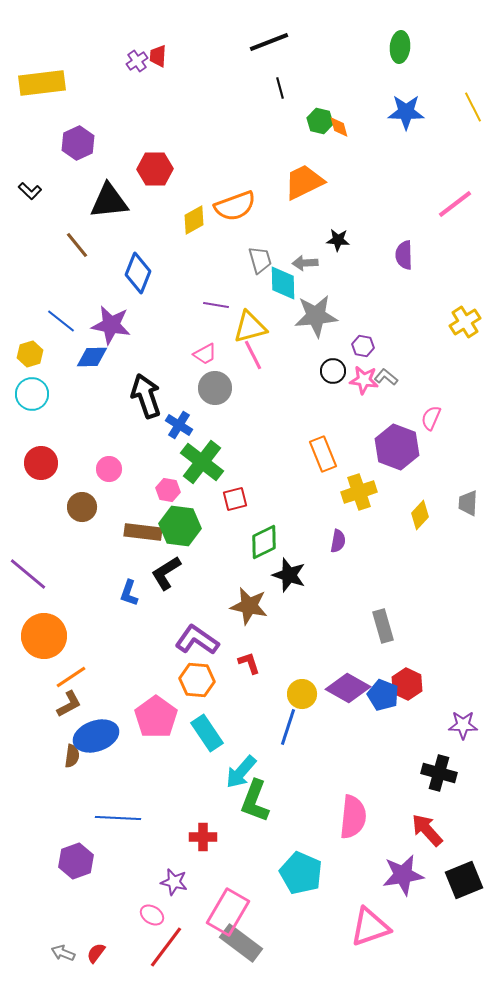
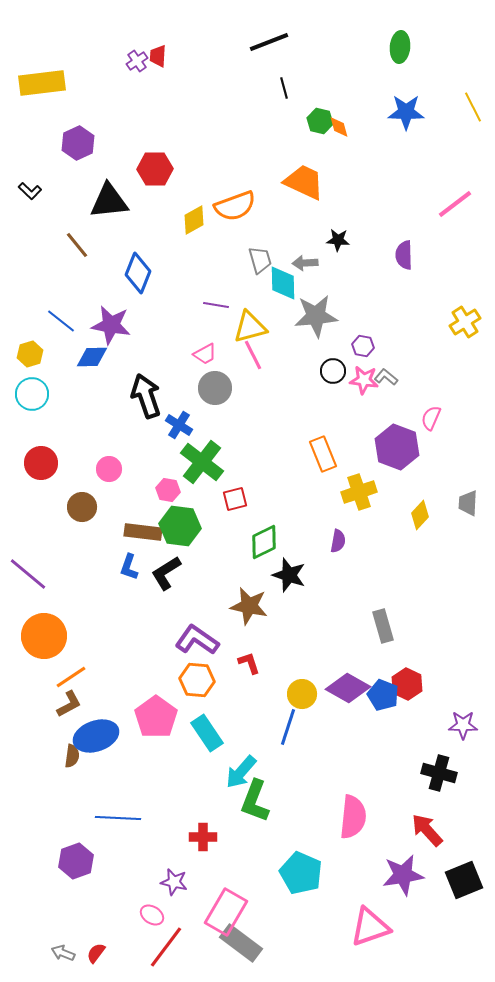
black line at (280, 88): moved 4 px right
orange trapezoid at (304, 182): rotated 51 degrees clockwise
blue L-shape at (129, 593): moved 26 px up
pink rectangle at (228, 912): moved 2 px left
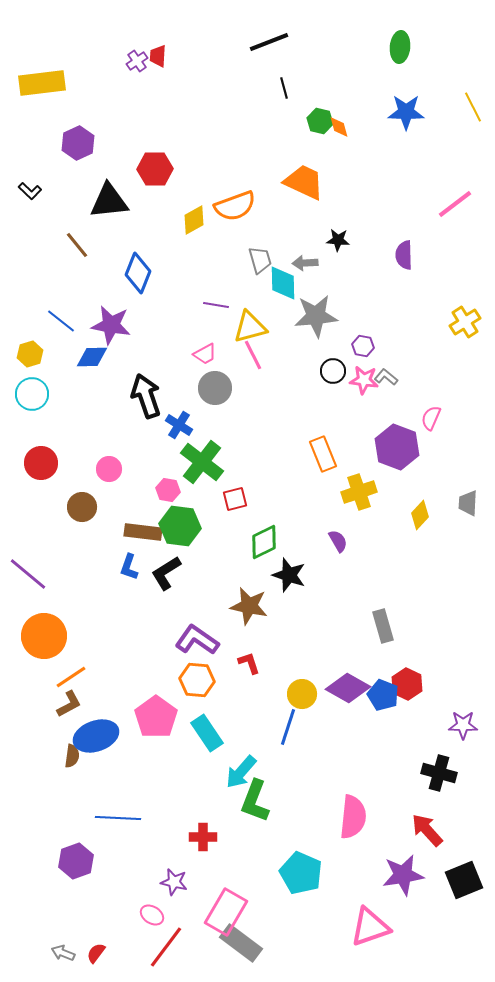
purple semicircle at (338, 541): rotated 40 degrees counterclockwise
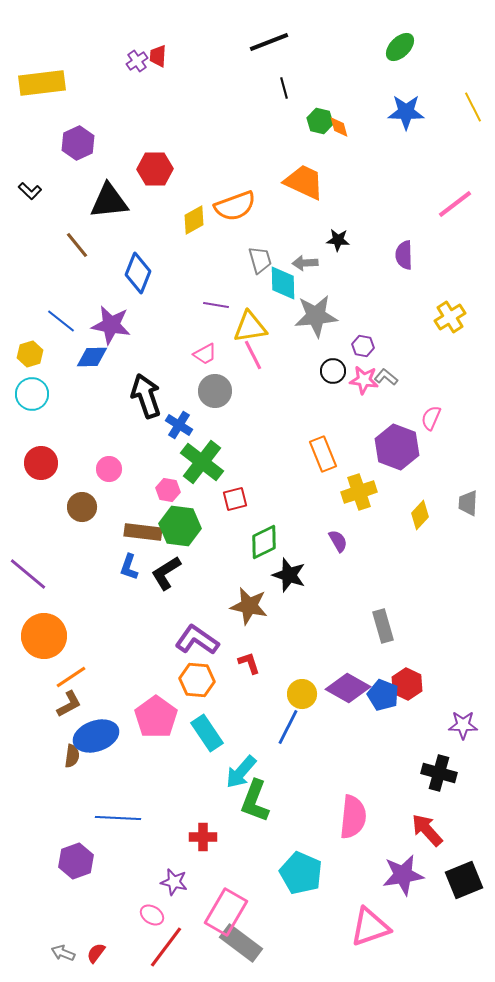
green ellipse at (400, 47): rotated 40 degrees clockwise
yellow cross at (465, 322): moved 15 px left, 5 px up
yellow triangle at (250, 327): rotated 6 degrees clockwise
gray circle at (215, 388): moved 3 px down
blue line at (288, 727): rotated 9 degrees clockwise
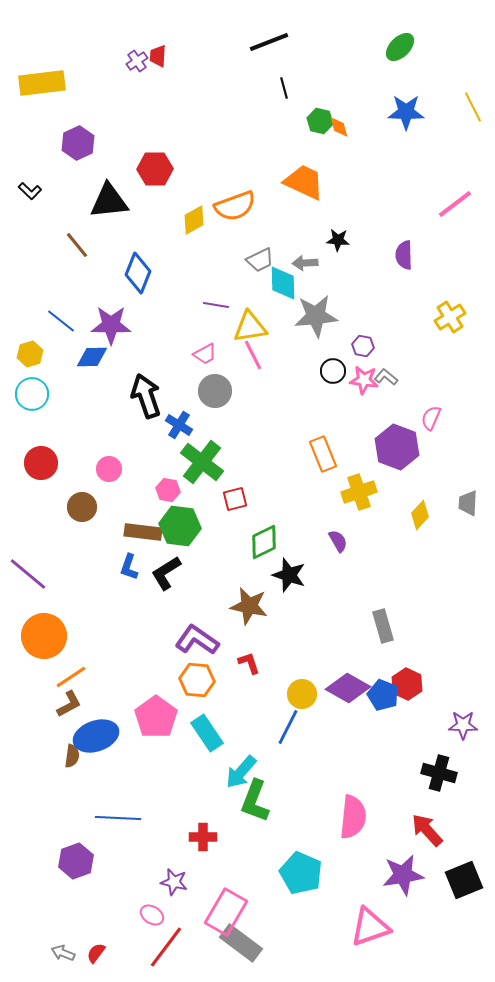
gray trapezoid at (260, 260): rotated 80 degrees clockwise
purple star at (111, 325): rotated 9 degrees counterclockwise
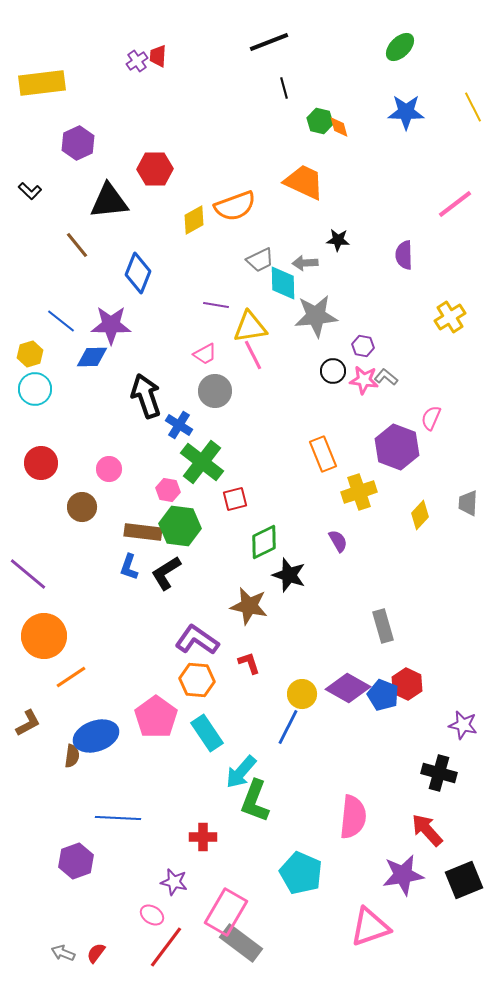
cyan circle at (32, 394): moved 3 px right, 5 px up
brown L-shape at (69, 704): moved 41 px left, 19 px down
purple star at (463, 725): rotated 12 degrees clockwise
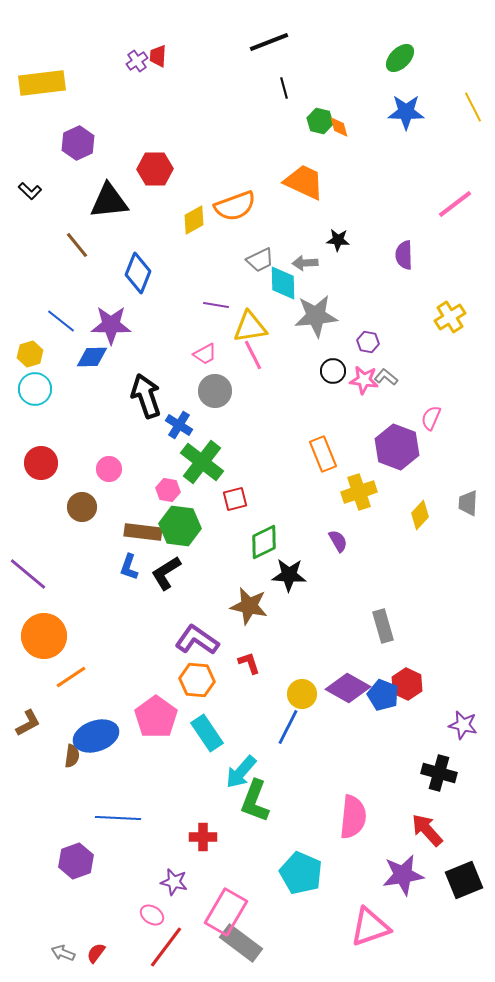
green ellipse at (400, 47): moved 11 px down
purple hexagon at (363, 346): moved 5 px right, 4 px up
black star at (289, 575): rotated 16 degrees counterclockwise
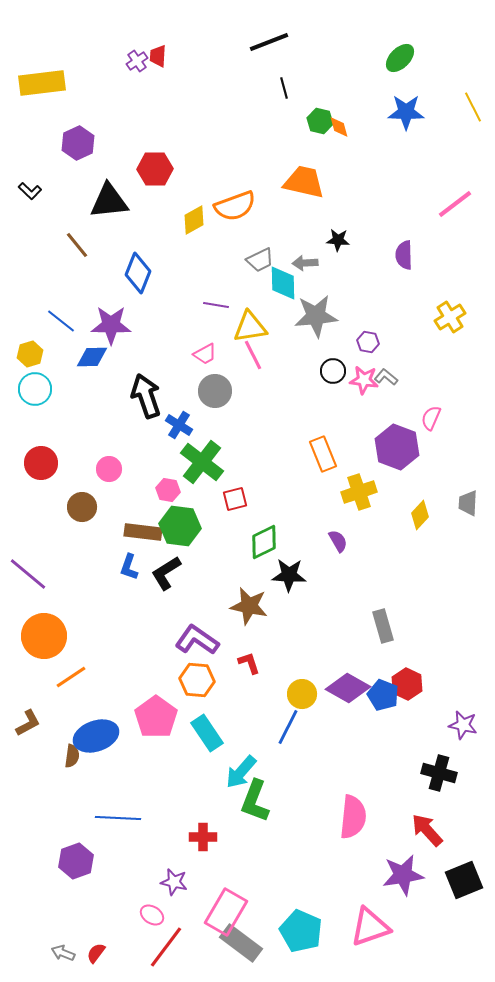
orange trapezoid at (304, 182): rotated 12 degrees counterclockwise
cyan pentagon at (301, 873): moved 58 px down
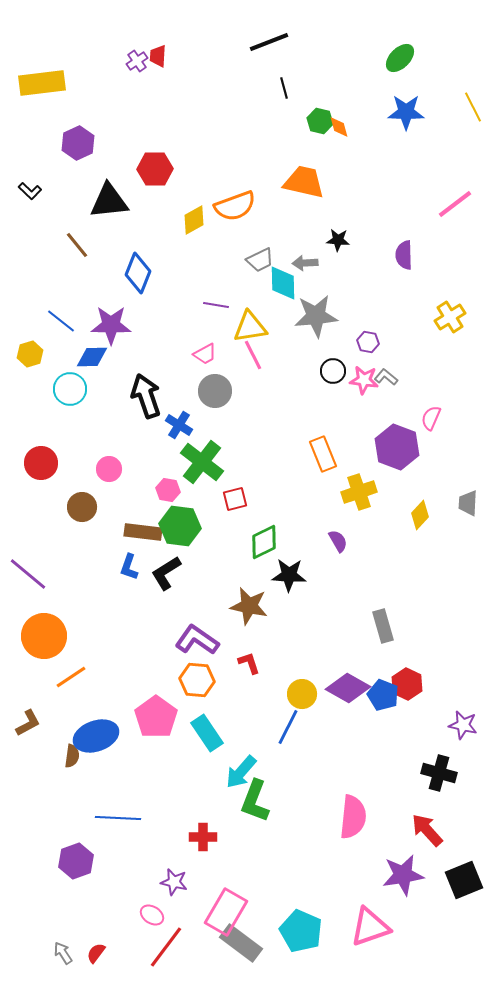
cyan circle at (35, 389): moved 35 px right
gray arrow at (63, 953): rotated 35 degrees clockwise
